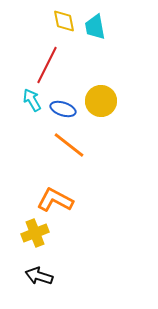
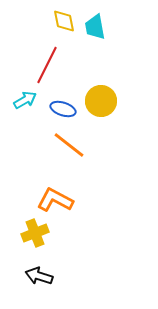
cyan arrow: moved 7 px left; rotated 90 degrees clockwise
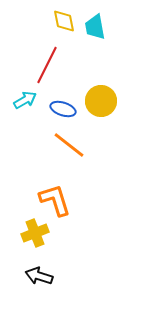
orange L-shape: rotated 45 degrees clockwise
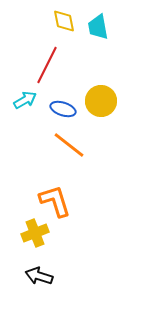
cyan trapezoid: moved 3 px right
orange L-shape: moved 1 px down
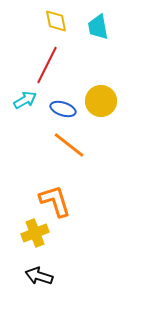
yellow diamond: moved 8 px left
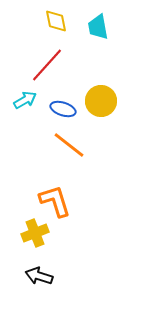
red line: rotated 15 degrees clockwise
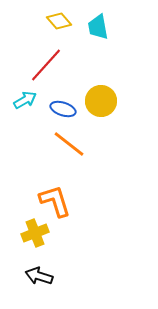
yellow diamond: moved 3 px right; rotated 30 degrees counterclockwise
red line: moved 1 px left
orange line: moved 1 px up
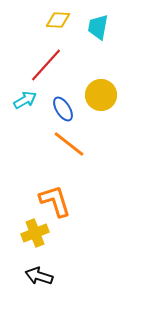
yellow diamond: moved 1 px left, 1 px up; rotated 45 degrees counterclockwise
cyan trapezoid: rotated 20 degrees clockwise
yellow circle: moved 6 px up
blue ellipse: rotated 40 degrees clockwise
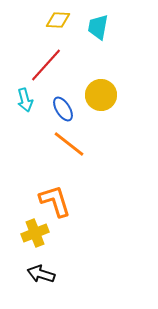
cyan arrow: rotated 105 degrees clockwise
black arrow: moved 2 px right, 2 px up
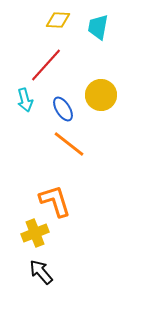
black arrow: moved 2 px up; rotated 32 degrees clockwise
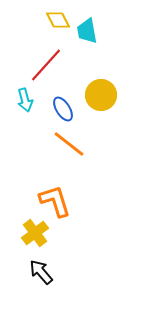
yellow diamond: rotated 60 degrees clockwise
cyan trapezoid: moved 11 px left, 4 px down; rotated 20 degrees counterclockwise
yellow cross: rotated 16 degrees counterclockwise
